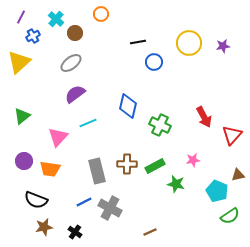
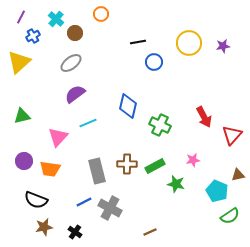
green triangle: rotated 24 degrees clockwise
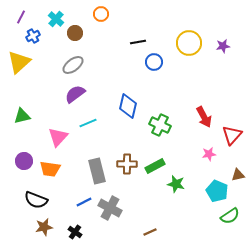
gray ellipse: moved 2 px right, 2 px down
pink star: moved 16 px right, 6 px up
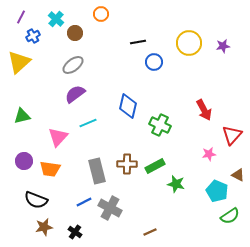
red arrow: moved 7 px up
brown triangle: rotated 40 degrees clockwise
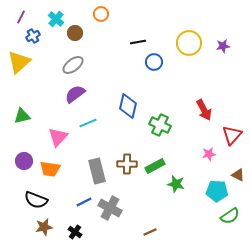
cyan pentagon: rotated 20 degrees counterclockwise
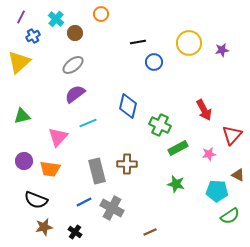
purple star: moved 1 px left, 4 px down
green rectangle: moved 23 px right, 18 px up
gray cross: moved 2 px right
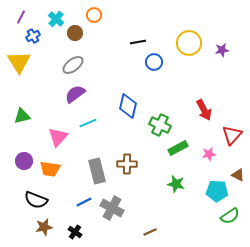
orange circle: moved 7 px left, 1 px down
yellow triangle: rotated 20 degrees counterclockwise
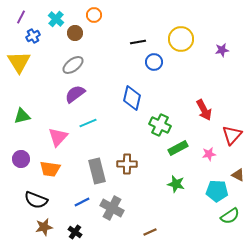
yellow circle: moved 8 px left, 4 px up
blue diamond: moved 4 px right, 8 px up
purple circle: moved 3 px left, 2 px up
blue line: moved 2 px left
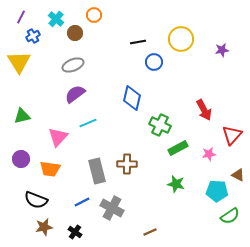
gray ellipse: rotated 15 degrees clockwise
